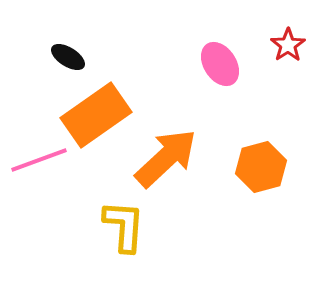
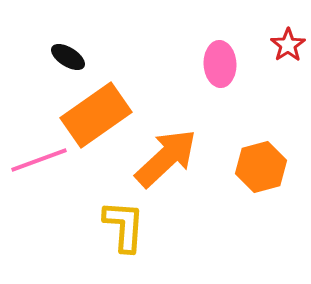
pink ellipse: rotated 30 degrees clockwise
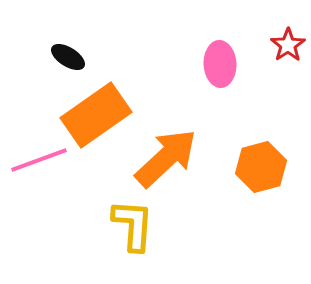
yellow L-shape: moved 9 px right, 1 px up
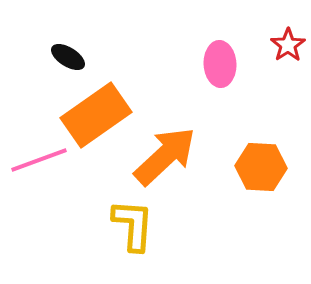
orange arrow: moved 1 px left, 2 px up
orange hexagon: rotated 18 degrees clockwise
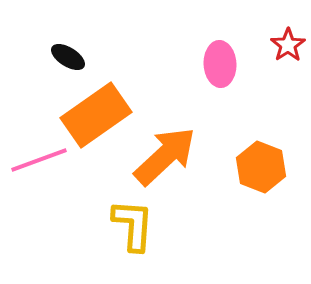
orange hexagon: rotated 18 degrees clockwise
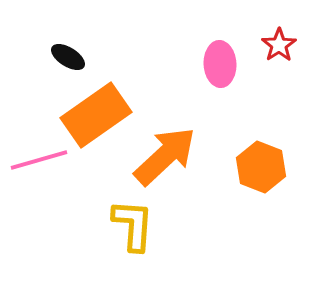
red star: moved 9 px left
pink line: rotated 4 degrees clockwise
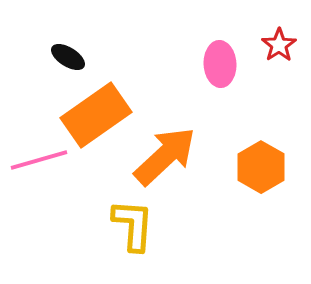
orange hexagon: rotated 9 degrees clockwise
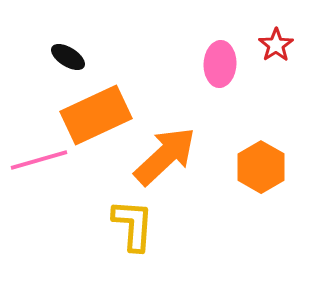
red star: moved 3 px left
pink ellipse: rotated 6 degrees clockwise
orange rectangle: rotated 10 degrees clockwise
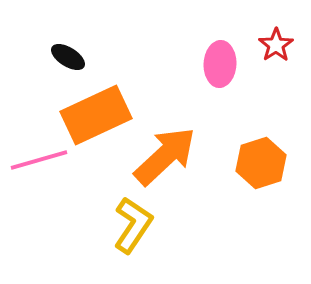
orange hexagon: moved 4 px up; rotated 12 degrees clockwise
yellow L-shape: rotated 30 degrees clockwise
